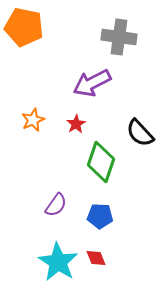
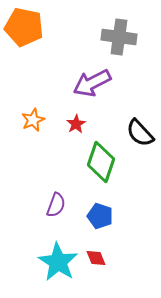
purple semicircle: rotated 15 degrees counterclockwise
blue pentagon: rotated 15 degrees clockwise
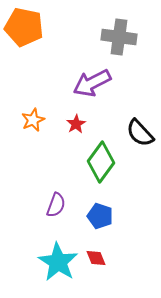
green diamond: rotated 18 degrees clockwise
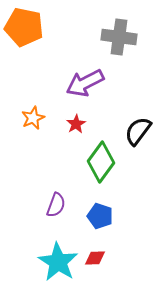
purple arrow: moved 7 px left
orange star: moved 2 px up
black semicircle: moved 2 px left, 2 px up; rotated 80 degrees clockwise
red diamond: moved 1 px left; rotated 70 degrees counterclockwise
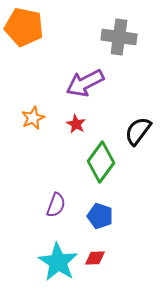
red star: rotated 12 degrees counterclockwise
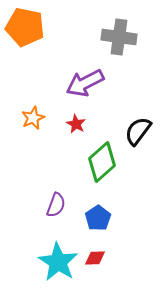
orange pentagon: moved 1 px right
green diamond: moved 1 px right; rotated 12 degrees clockwise
blue pentagon: moved 2 px left, 2 px down; rotated 20 degrees clockwise
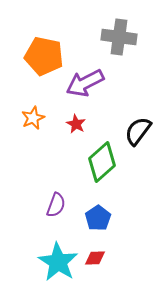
orange pentagon: moved 19 px right, 29 px down
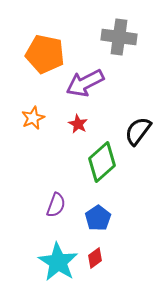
orange pentagon: moved 1 px right, 2 px up
red star: moved 2 px right
red diamond: rotated 35 degrees counterclockwise
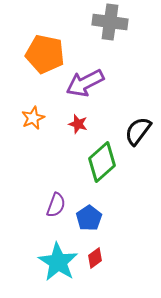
gray cross: moved 9 px left, 15 px up
red star: rotated 12 degrees counterclockwise
blue pentagon: moved 9 px left
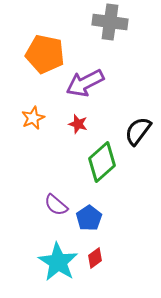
purple semicircle: rotated 110 degrees clockwise
